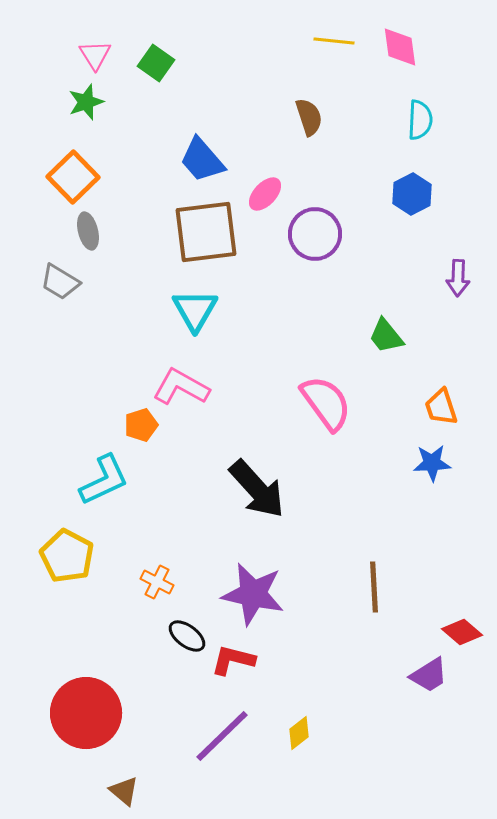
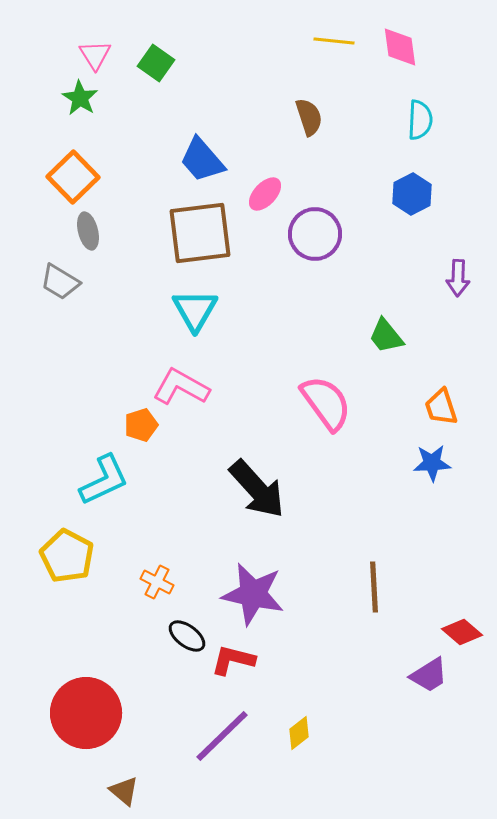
green star: moved 6 px left, 4 px up; rotated 21 degrees counterclockwise
brown square: moved 6 px left, 1 px down
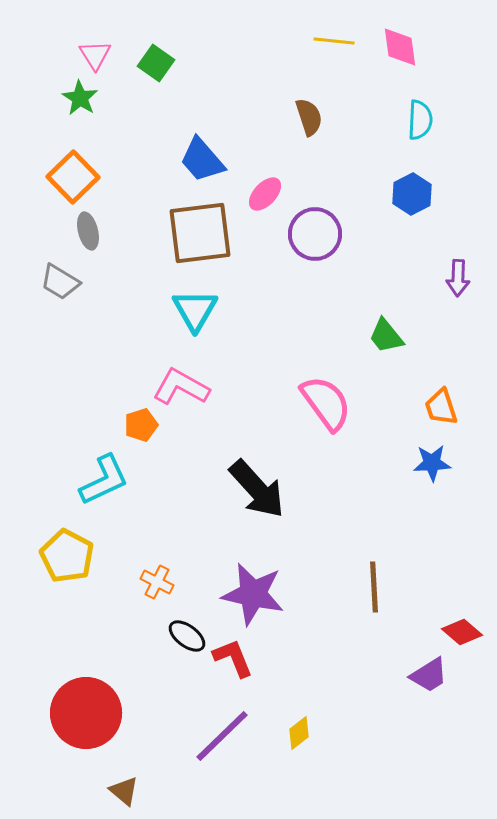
red L-shape: moved 2 px up; rotated 54 degrees clockwise
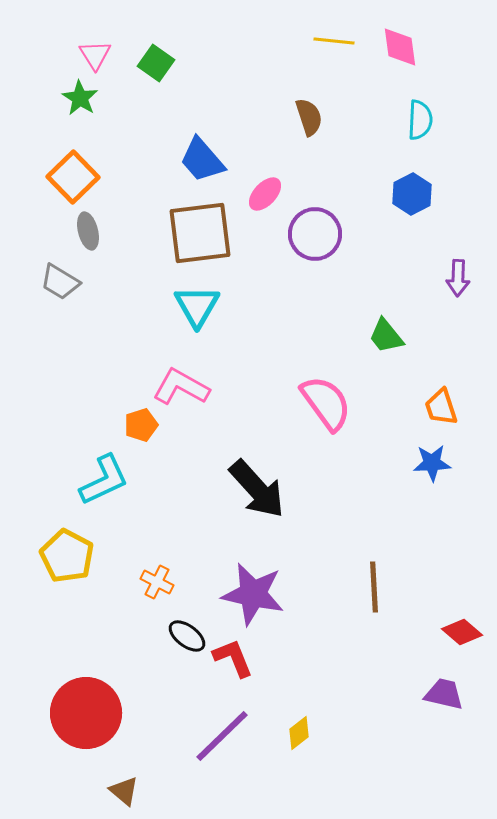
cyan triangle: moved 2 px right, 4 px up
purple trapezoid: moved 15 px right, 19 px down; rotated 135 degrees counterclockwise
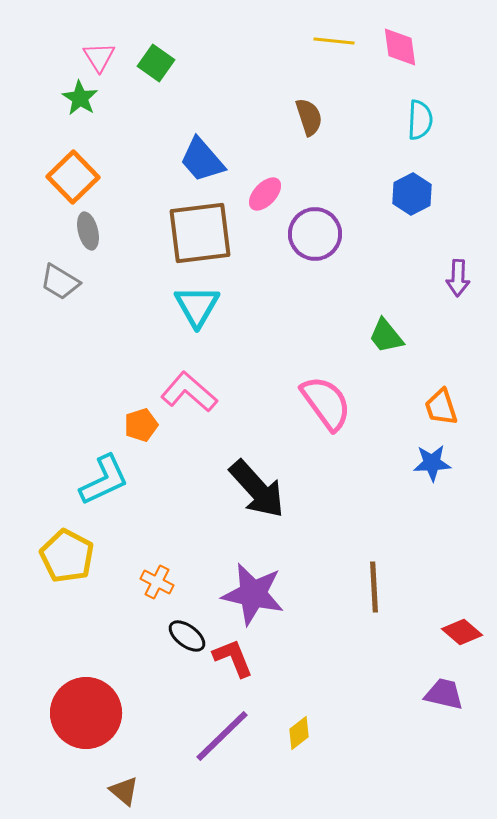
pink triangle: moved 4 px right, 2 px down
pink L-shape: moved 8 px right, 5 px down; rotated 12 degrees clockwise
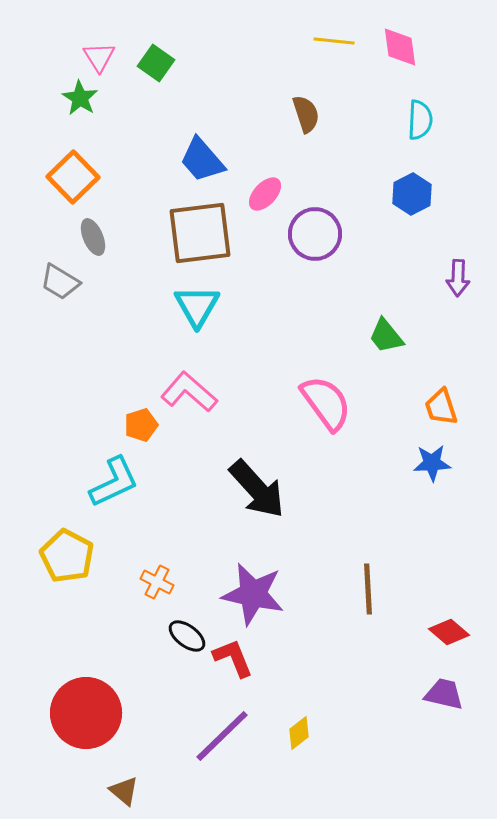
brown semicircle: moved 3 px left, 3 px up
gray ellipse: moved 5 px right, 6 px down; rotated 9 degrees counterclockwise
cyan L-shape: moved 10 px right, 2 px down
brown line: moved 6 px left, 2 px down
red diamond: moved 13 px left
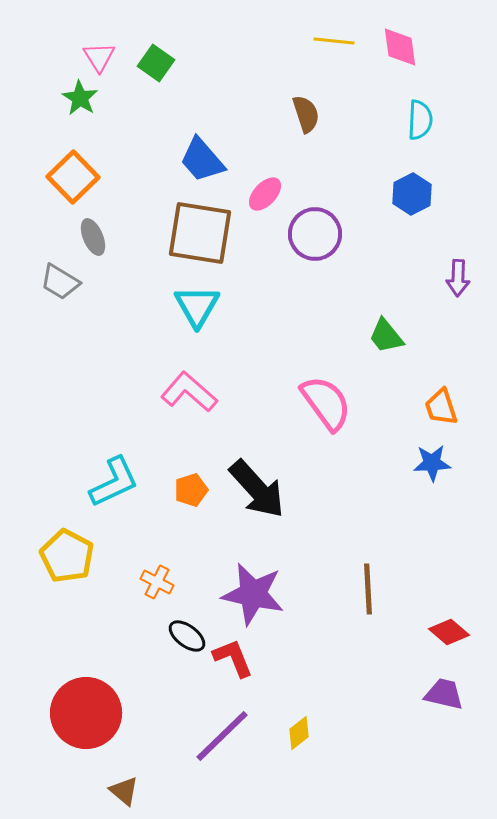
brown square: rotated 16 degrees clockwise
orange pentagon: moved 50 px right, 65 px down
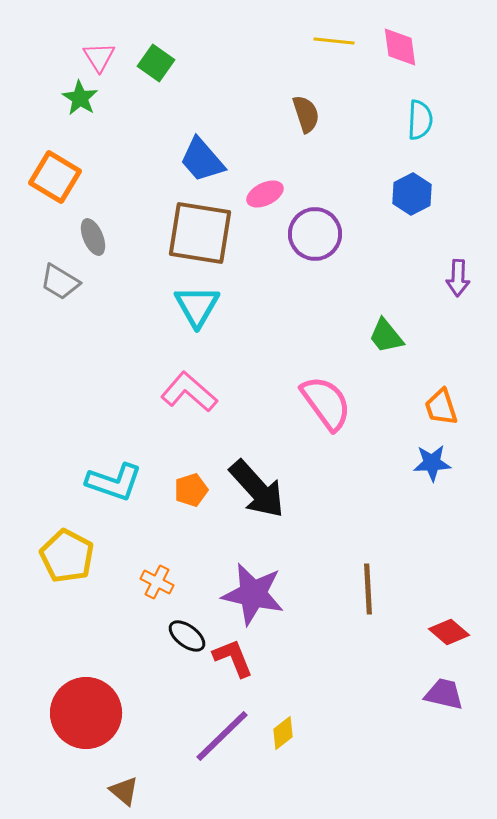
orange square: moved 18 px left; rotated 15 degrees counterclockwise
pink ellipse: rotated 21 degrees clockwise
cyan L-shape: rotated 44 degrees clockwise
yellow diamond: moved 16 px left
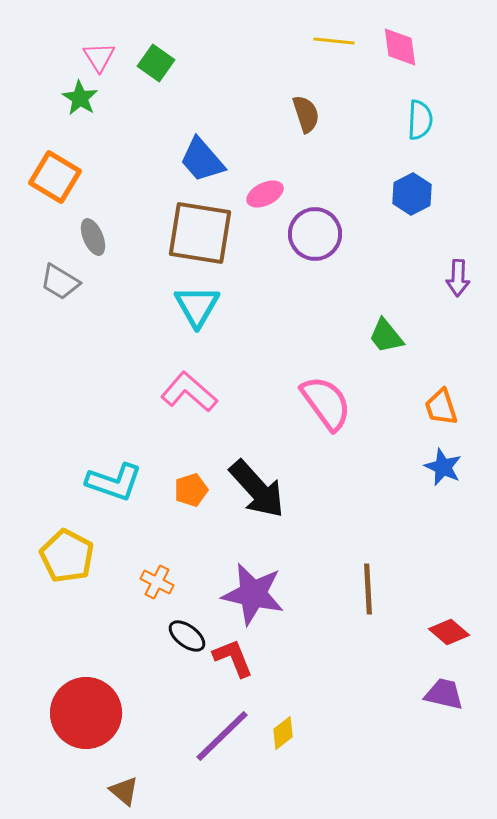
blue star: moved 11 px right, 4 px down; rotated 27 degrees clockwise
